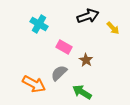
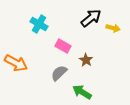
black arrow: moved 3 px right, 2 px down; rotated 20 degrees counterclockwise
yellow arrow: rotated 32 degrees counterclockwise
pink rectangle: moved 1 px left, 1 px up
orange arrow: moved 18 px left, 21 px up
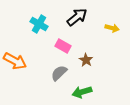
black arrow: moved 14 px left, 1 px up
yellow arrow: moved 1 px left
orange arrow: moved 1 px left, 2 px up
green arrow: rotated 48 degrees counterclockwise
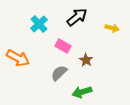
cyan cross: rotated 18 degrees clockwise
orange arrow: moved 3 px right, 3 px up
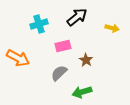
cyan cross: rotated 24 degrees clockwise
pink rectangle: rotated 42 degrees counterclockwise
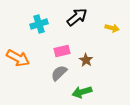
pink rectangle: moved 1 px left, 5 px down
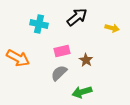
cyan cross: rotated 30 degrees clockwise
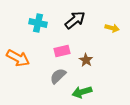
black arrow: moved 2 px left, 3 px down
cyan cross: moved 1 px left, 1 px up
gray semicircle: moved 1 px left, 3 px down
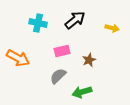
brown star: moved 3 px right; rotated 16 degrees clockwise
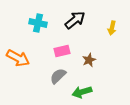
yellow arrow: rotated 88 degrees clockwise
